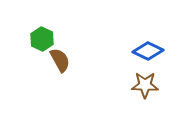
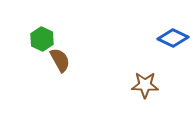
blue diamond: moved 25 px right, 13 px up
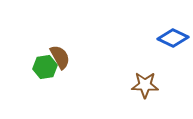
green hexagon: moved 3 px right, 28 px down; rotated 25 degrees clockwise
brown semicircle: moved 3 px up
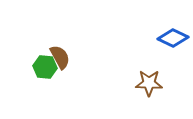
green hexagon: rotated 15 degrees clockwise
brown star: moved 4 px right, 2 px up
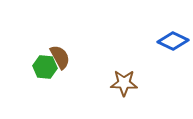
blue diamond: moved 3 px down
brown star: moved 25 px left
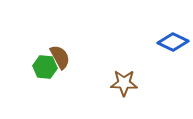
blue diamond: moved 1 px down
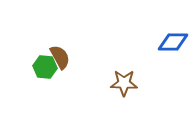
blue diamond: rotated 24 degrees counterclockwise
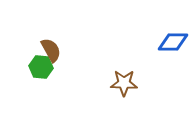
brown semicircle: moved 9 px left, 7 px up
green hexagon: moved 4 px left
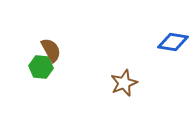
blue diamond: rotated 8 degrees clockwise
brown star: rotated 24 degrees counterclockwise
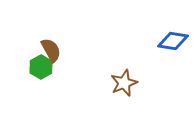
blue diamond: moved 1 px up
green hexagon: rotated 25 degrees clockwise
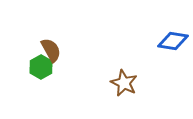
brown star: rotated 24 degrees counterclockwise
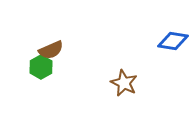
brown semicircle: rotated 95 degrees clockwise
